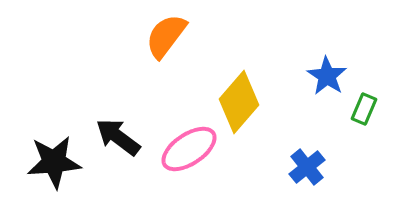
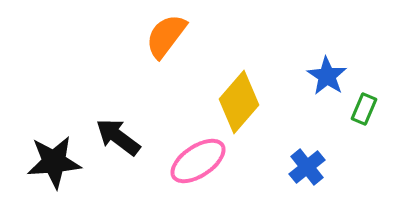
pink ellipse: moved 9 px right, 12 px down
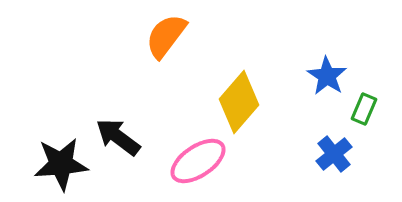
black star: moved 7 px right, 2 px down
blue cross: moved 27 px right, 13 px up
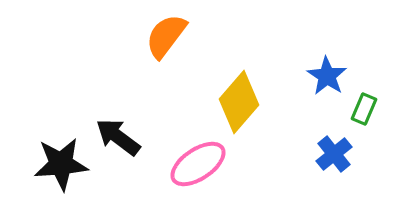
pink ellipse: moved 3 px down
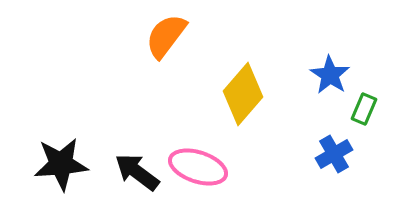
blue star: moved 3 px right, 1 px up
yellow diamond: moved 4 px right, 8 px up
black arrow: moved 19 px right, 35 px down
blue cross: rotated 9 degrees clockwise
pink ellipse: moved 3 px down; rotated 52 degrees clockwise
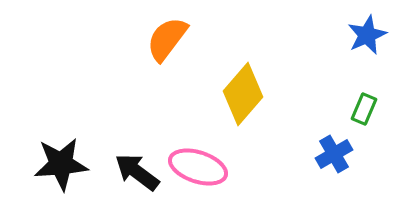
orange semicircle: moved 1 px right, 3 px down
blue star: moved 37 px right, 40 px up; rotated 15 degrees clockwise
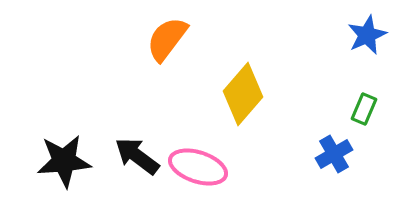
black star: moved 3 px right, 3 px up
black arrow: moved 16 px up
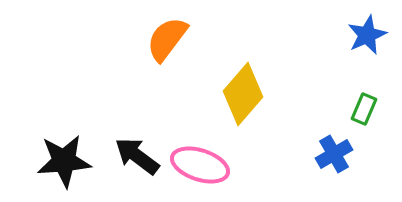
pink ellipse: moved 2 px right, 2 px up
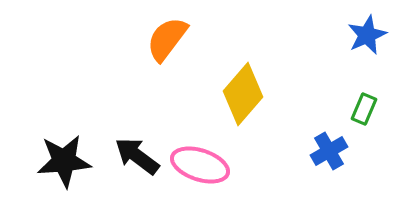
blue cross: moved 5 px left, 3 px up
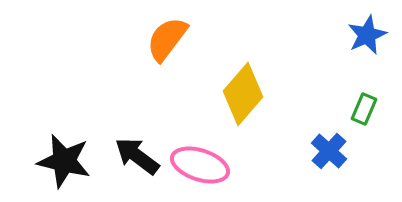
blue cross: rotated 18 degrees counterclockwise
black star: rotated 18 degrees clockwise
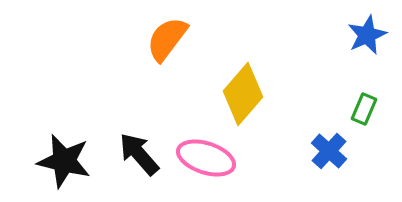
black arrow: moved 2 px right, 2 px up; rotated 12 degrees clockwise
pink ellipse: moved 6 px right, 7 px up
